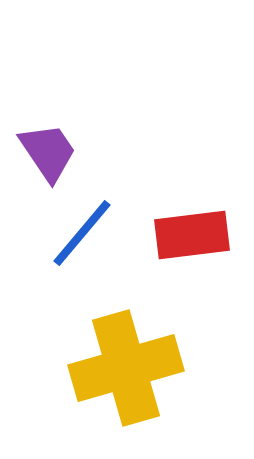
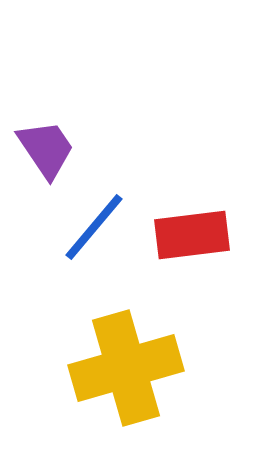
purple trapezoid: moved 2 px left, 3 px up
blue line: moved 12 px right, 6 px up
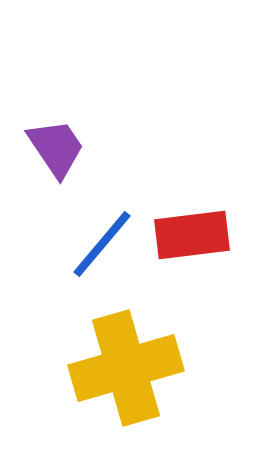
purple trapezoid: moved 10 px right, 1 px up
blue line: moved 8 px right, 17 px down
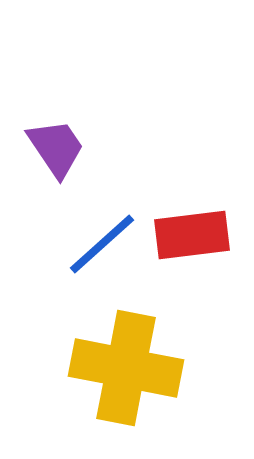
blue line: rotated 8 degrees clockwise
yellow cross: rotated 27 degrees clockwise
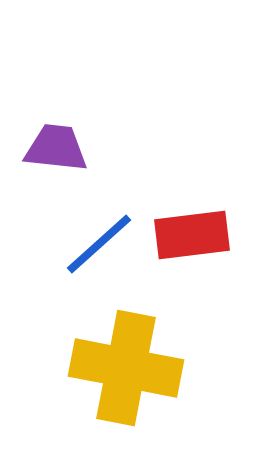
purple trapezoid: rotated 50 degrees counterclockwise
blue line: moved 3 px left
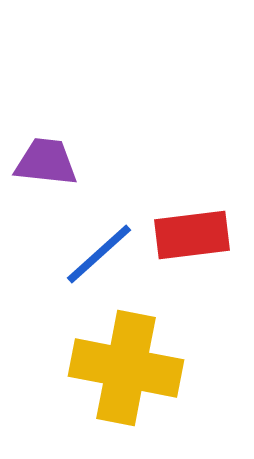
purple trapezoid: moved 10 px left, 14 px down
blue line: moved 10 px down
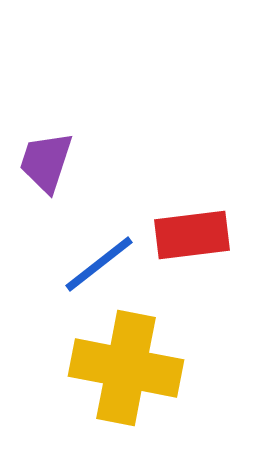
purple trapezoid: rotated 78 degrees counterclockwise
blue line: moved 10 px down; rotated 4 degrees clockwise
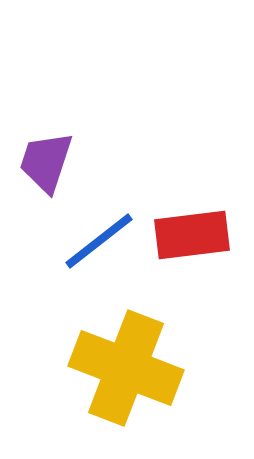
blue line: moved 23 px up
yellow cross: rotated 10 degrees clockwise
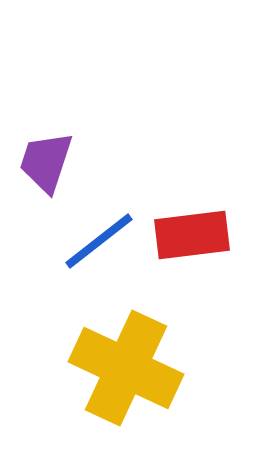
yellow cross: rotated 4 degrees clockwise
